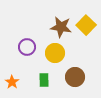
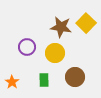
yellow square: moved 2 px up
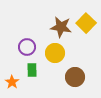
green rectangle: moved 12 px left, 10 px up
